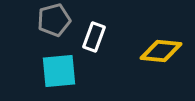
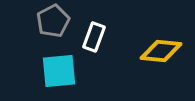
gray pentagon: moved 1 px left, 1 px down; rotated 12 degrees counterclockwise
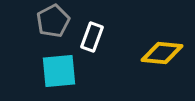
white rectangle: moved 2 px left
yellow diamond: moved 1 px right, 2 px down
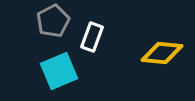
cyan square: rotated 18 degrees counterclockwise
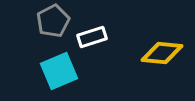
white rectangle: rotated 52 degrees clockwise
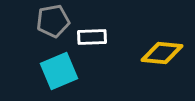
gray pentagon: rotated 16 degrees clockwise
white rectangle: rotated 16 degrees clockwise
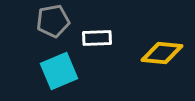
white rectangle: moved 5 px right, 1 px down
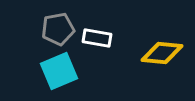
gray pentagon: moved 5 px right, 8 px down
white rectangle: rotated 12 degrees clockwise
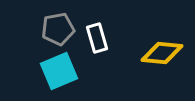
white rectangle: rotated 64 degrees clockwise
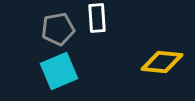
white rectangle: moved 20 px up; rotated 12 degrees clockwise
yellow diamond: moved 9 px down
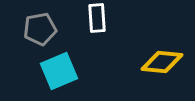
gray pentagon: moved 18 px left
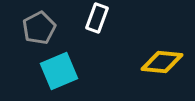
white rectangle: rotated 24 degrees clockwise
gray pentagon: moved 1 px left, 1 px up; rotated 16 degrees counterclockwise
